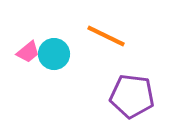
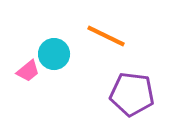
pink trapezoid: moved 19 px down
purple pentagon: moved 2 px up
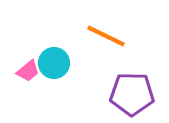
cyan circle: moved 9 px down
purple pentagon: rotated 6 degrees counterclockwise
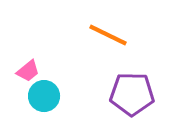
orange line: moved 2 px right, 1 px up
cyan circle: moved 10 px left, 33 px down
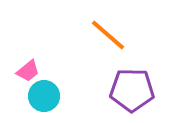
orange line: rotated 15 degrees clockwise
purple pentagon: moved 4 px up
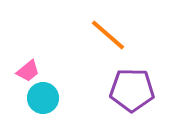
cyan circle: moved 1 px left, 2 px down
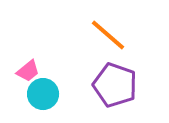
purple pentagon: moved 17 px left, 5 px up; rotated 18 degrees clockwise
cyan circle: moved 4 px up
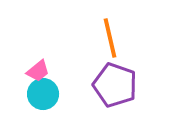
orange line: moved 2 px right, 3 px down; rotated 36 degrees clockwise
pink trapezoid: moved 10 px right
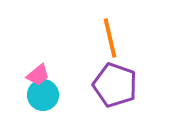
pink trapezoid: moved 4 px down
cyan circle: moved 1 px down
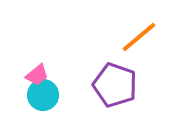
orange line: moved 29 px right, 1 px up; rotated 63 degrees clockwise
pink trapezoid: moved 1 px left
